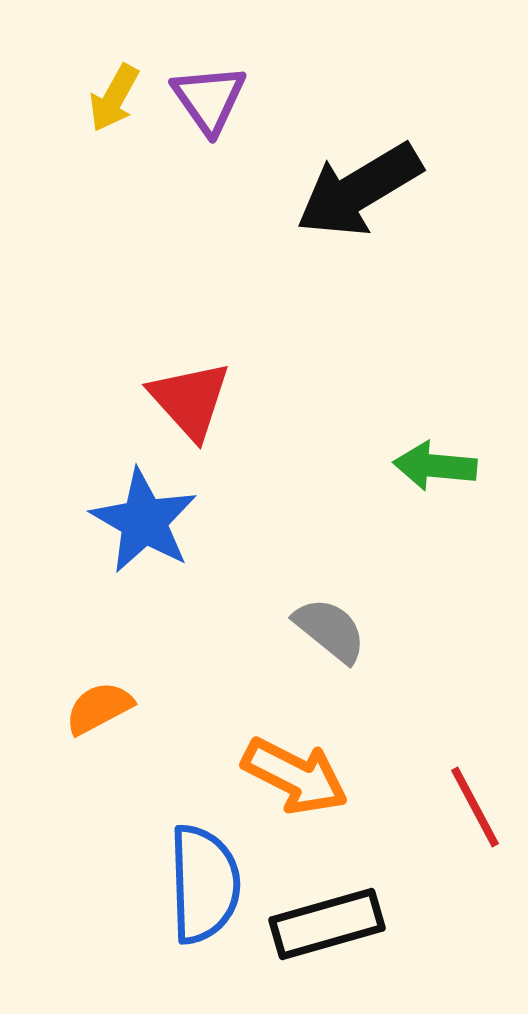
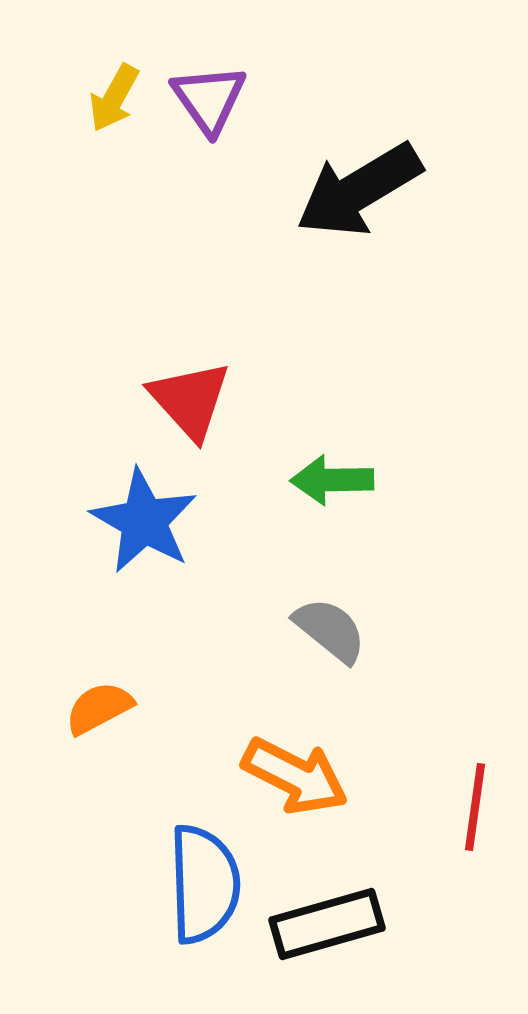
green arrow: moved 103 px left, 14 px down; rotated 6 degrees counterclockwise
red line: rotated 36 degrees clockwise
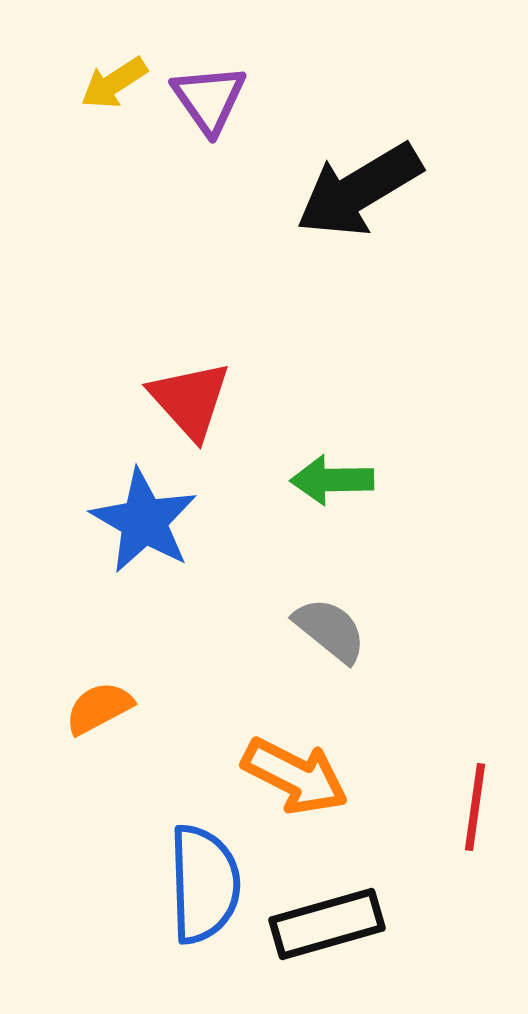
yellow arrow: moved 15 px up; rotated 28 degrees clockwise
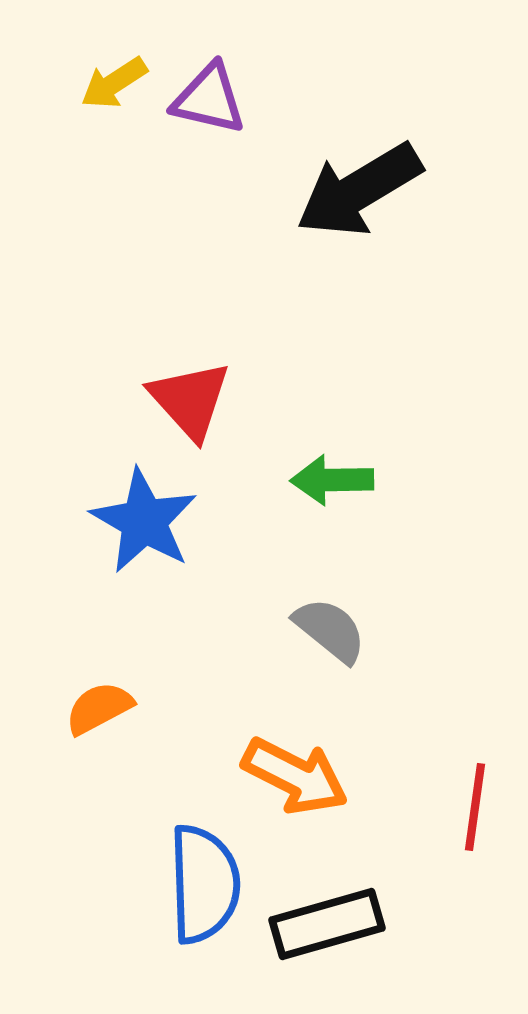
purple triangle: rotated 42 degrees counterclockwise
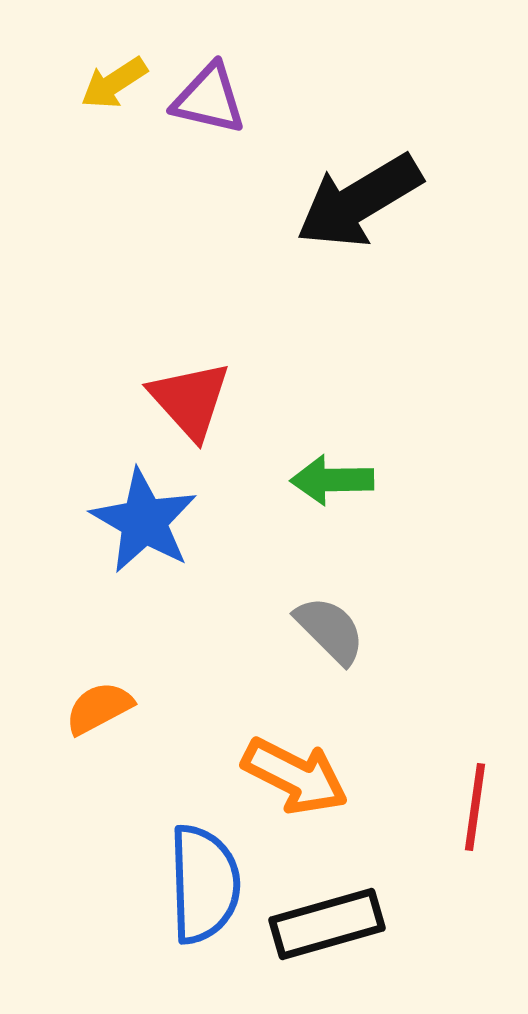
black arrow: moved 11 px down
gray semicircle: rotated 6 degrees clockwise
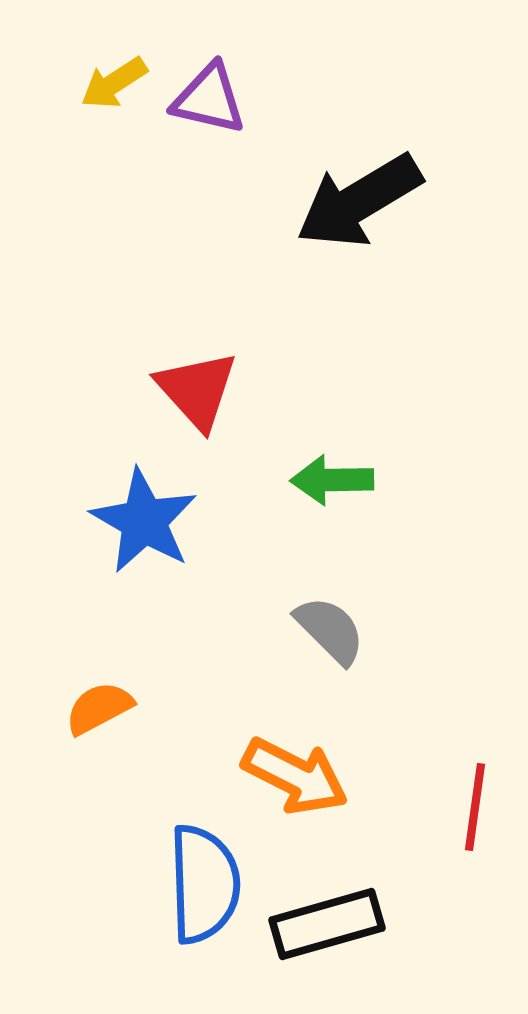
red triangle: moved 7 px right, 10 px up
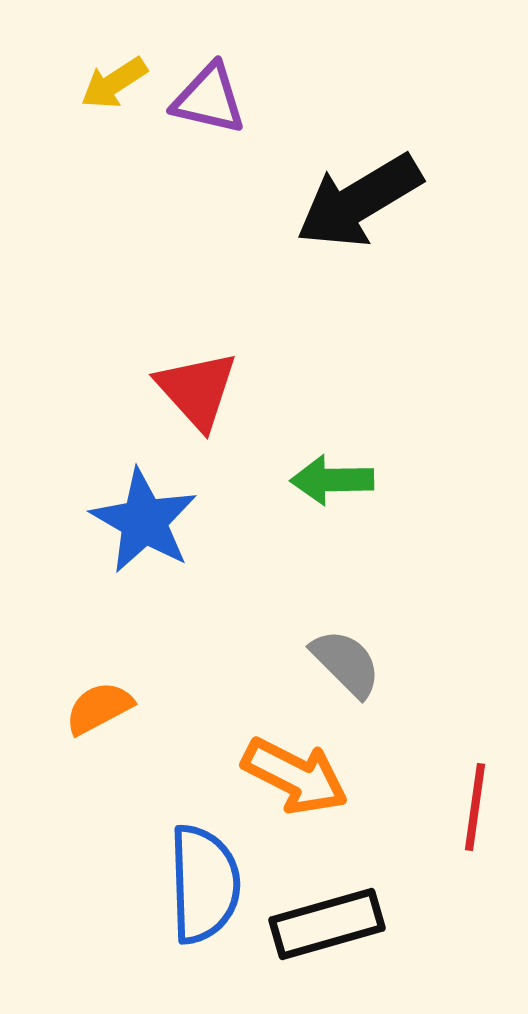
gray semicircle: moved 16 px right, 33 px down
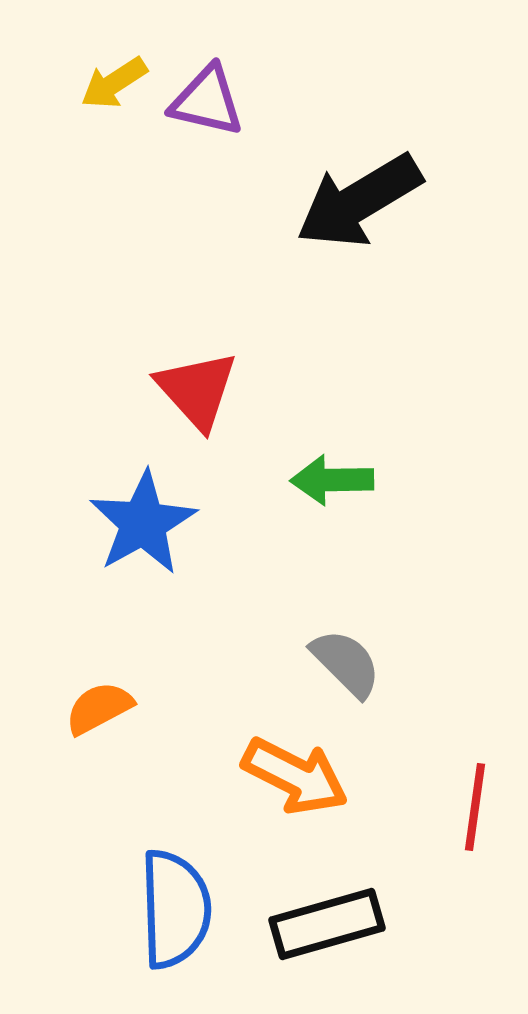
purple triangle: moved 2 px left, 2 px down
blue star: moved 1 px left, 2 px down; rotated 13 degrees clockwise
blue semicircle: moved 29 px left, 25 px down
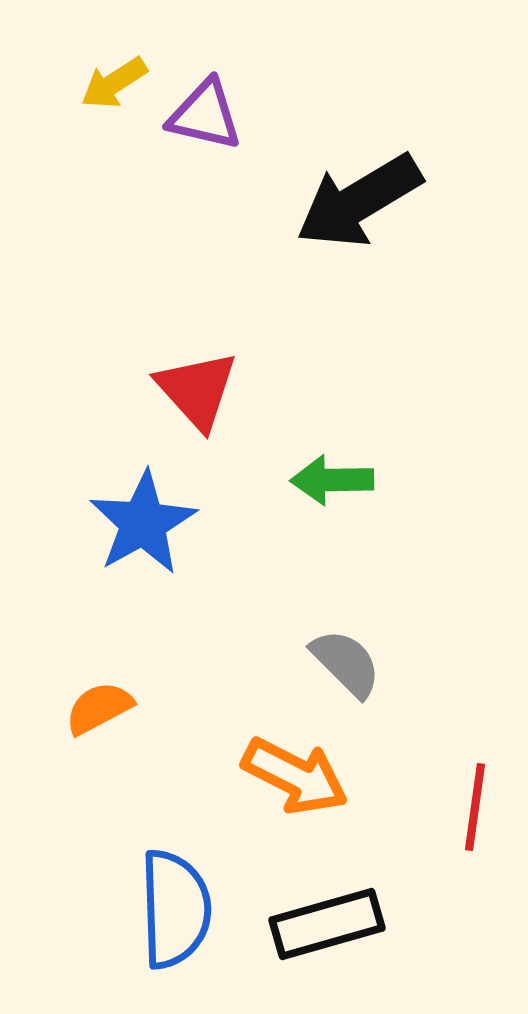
purple triangle: moved 2 px left, 14 px down
